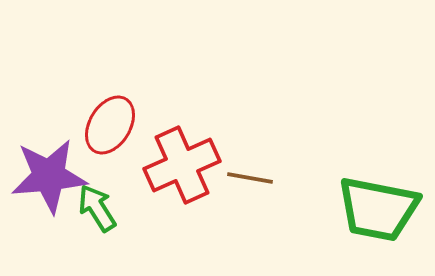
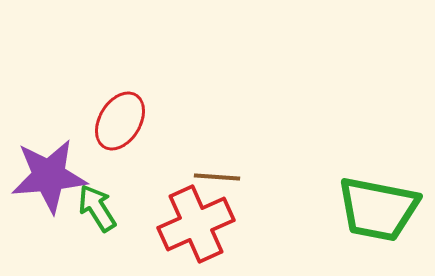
red ellipse: moved 10 px right, 4 px up
red cross: moved 14 px right, 59 px down
brown line: moved 33 px left, 1 px up; rotated 6 degrees counterclockwise
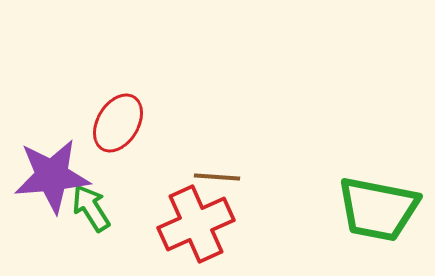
red ellipse: moved 2 px left, 2 px down
purple star: moved 3 px right
green arrow: moved 6 px left
